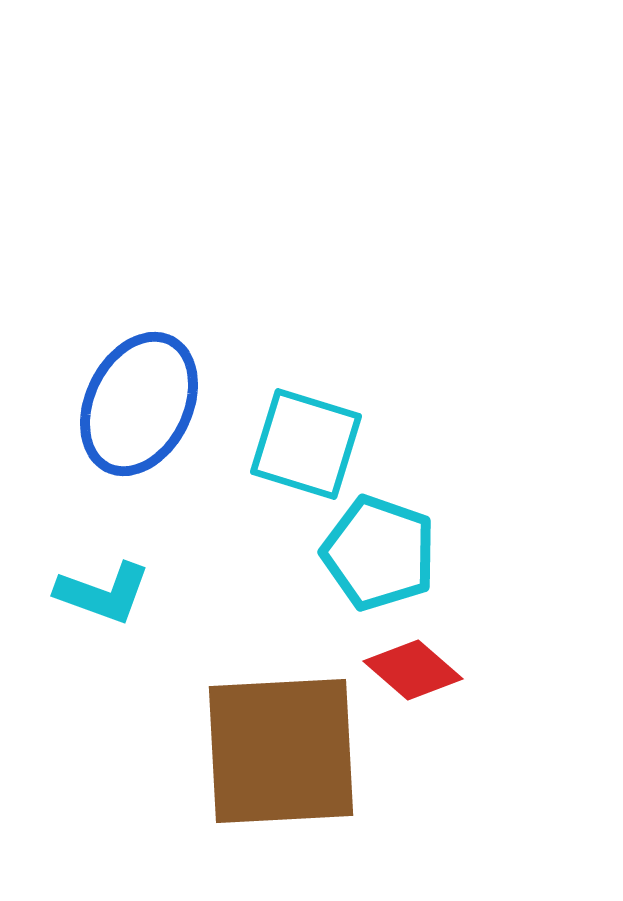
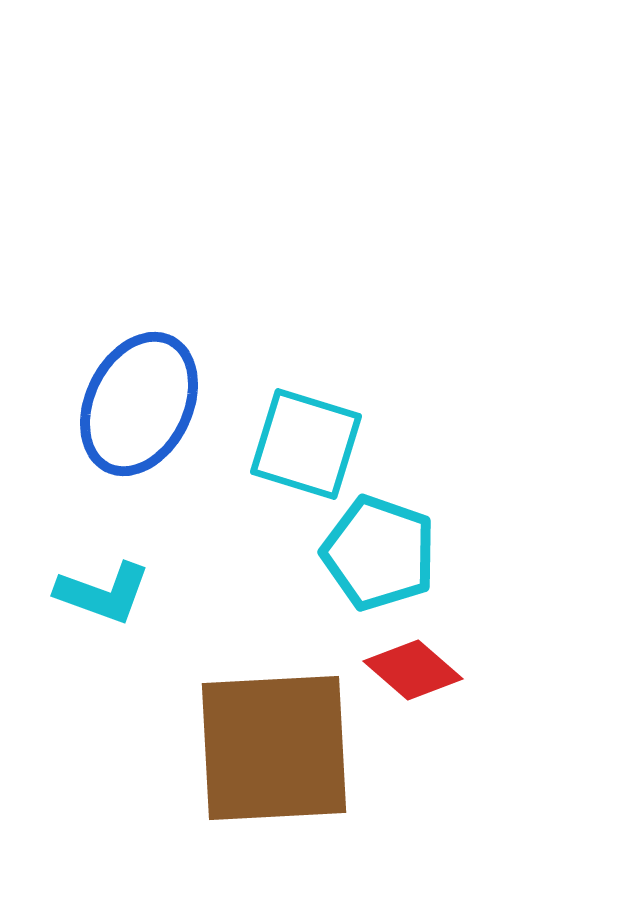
brown square: moved 7 px left, 3 px up
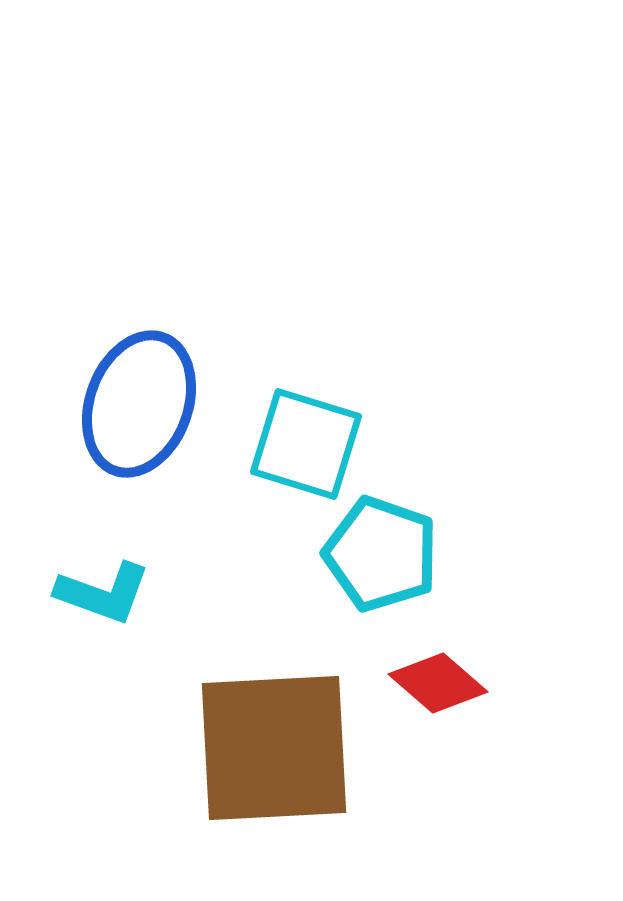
blue ellipse: rotated 6 degrees counterclockwise
cyan pentagon: moved 2 px right, 1 px down
red diamond: moved 25 px right, 13 px down
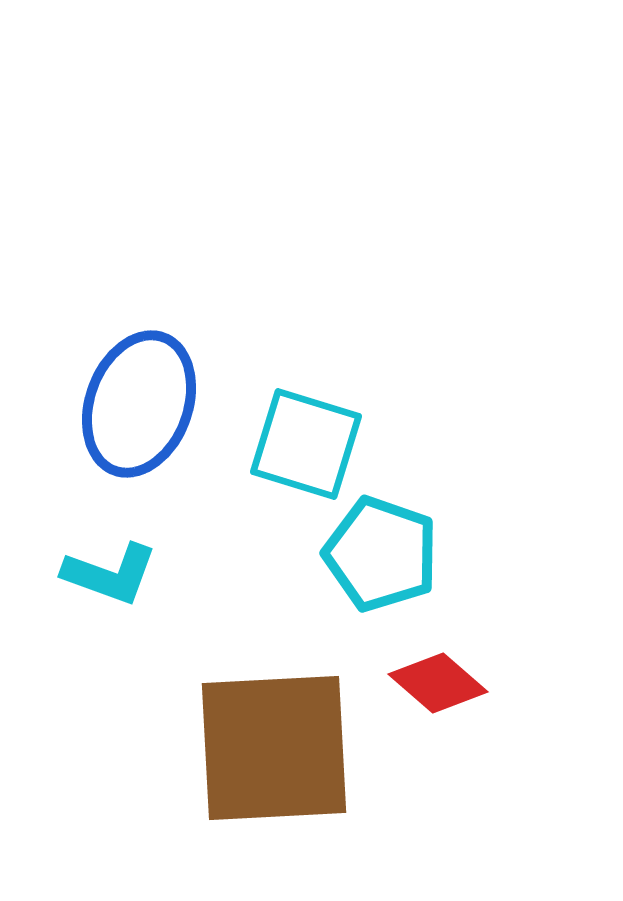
cyan L-shape: moved 7 px right, 19 px up
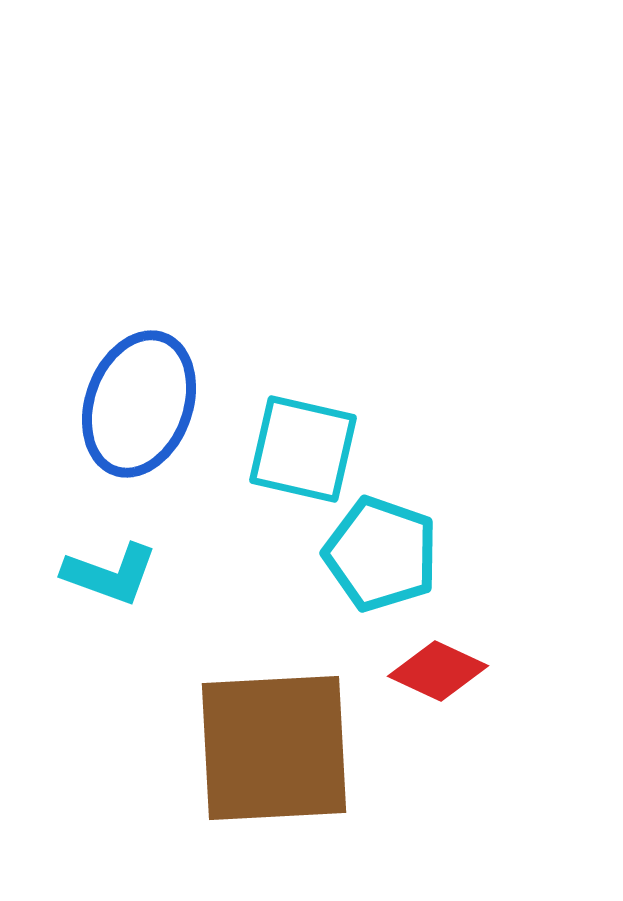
cyan square: moved 3 px left, 5 px down; rotated 4 degrees counterclockwise
red diamond: moved 12 px up; rotated 16 degrees counterclockwise
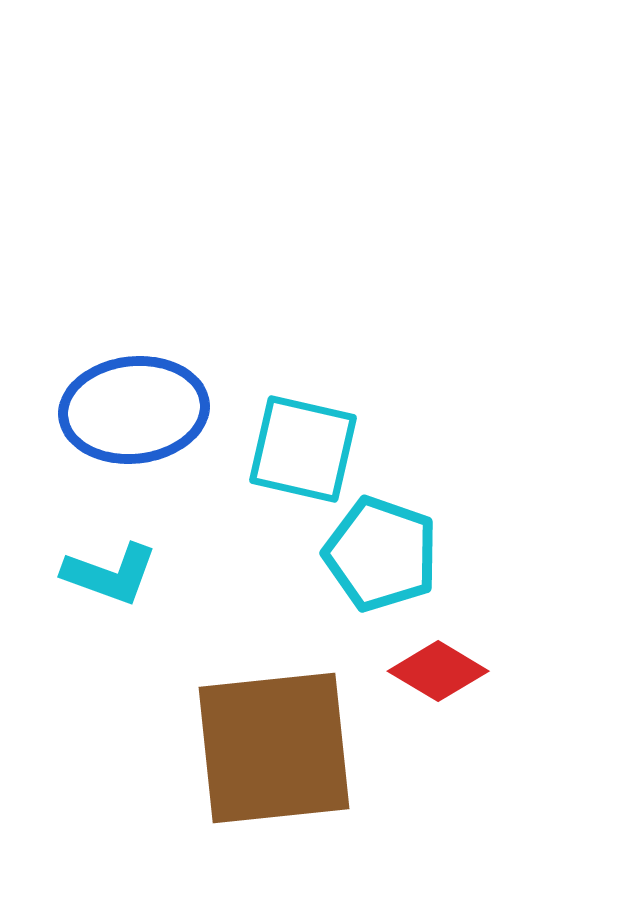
blue ellipse: moved 5 px left, 6 px down; rotated 64 degrees clockwise
red diamond: rotated 6 degrees clockwise
brown square: rotated 3 degrees counterclockwise
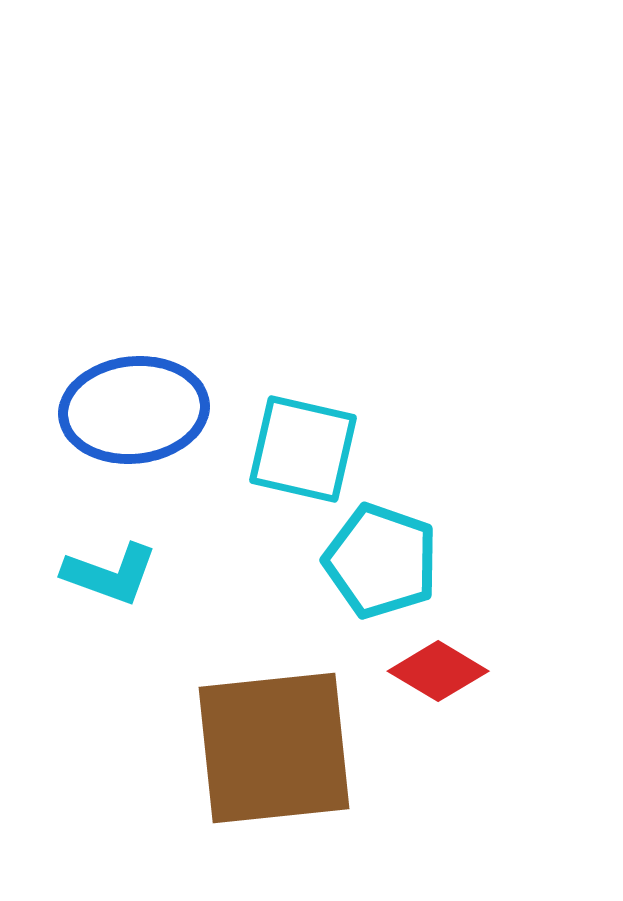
cyan pentagon: moved 7 px down
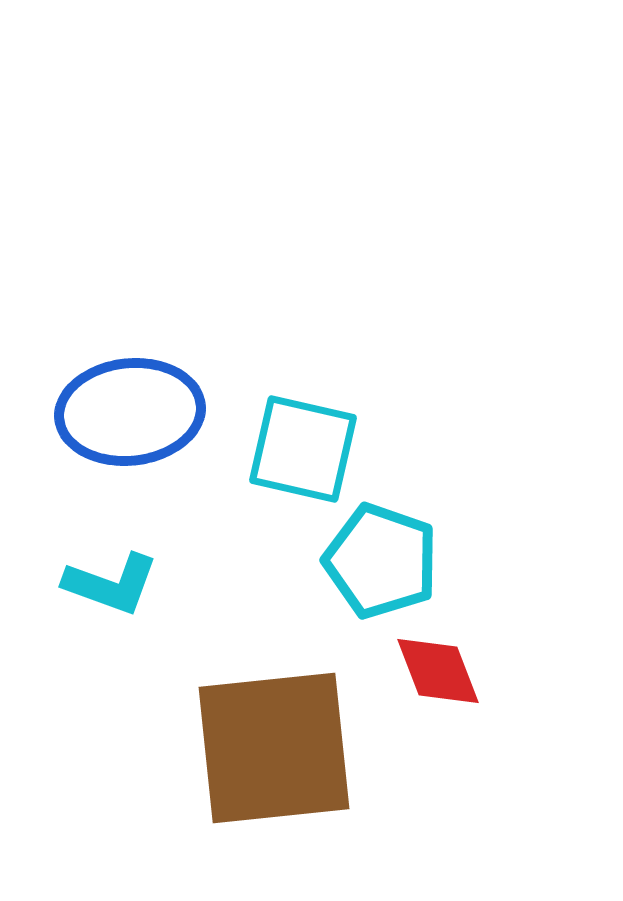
blue ellipse: moved 4 px left, 2 px down
cyan L-shape: moved 1 px right, 10 px down
red diamond: rotated 38 degrees clockwise
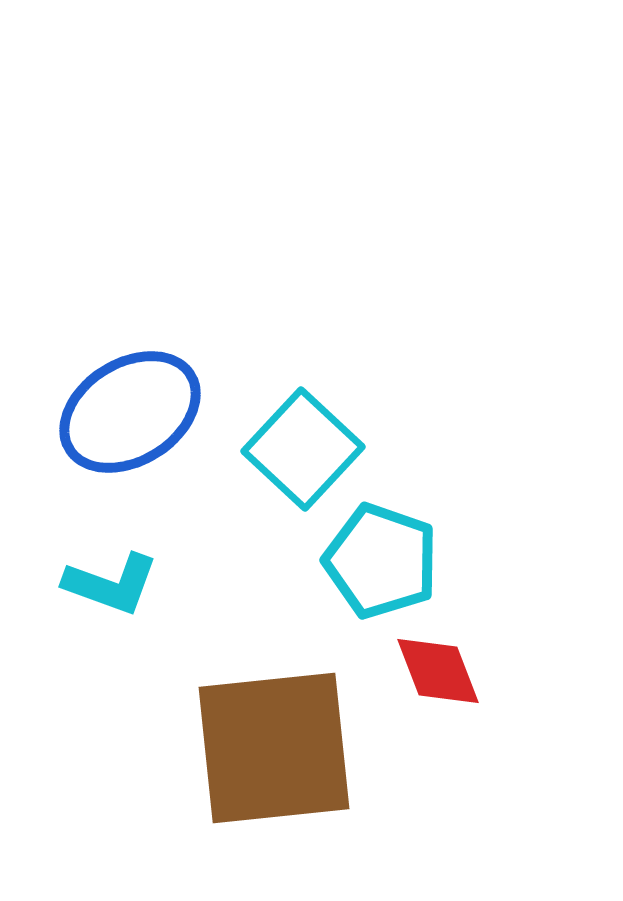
blue ellipse: rotated 26 degrees counterclockwise
cyan square: rotated 30 degrees clockwise
